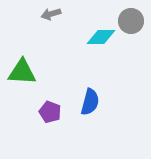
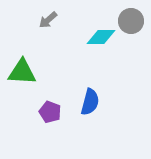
gray arrow: moved 3 px left, 6 px down; rotated 24 degrees counterclockwise
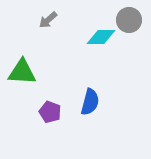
gray circle: moved 2 px left, 1 px up
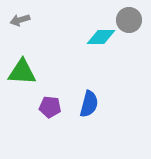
gray arrow: moved 28 px left; rotated 24 degrees clockwise
blue semicircle: moved 1 px left, 2 px down
purple pentagon: moved 5 px up; rotated 15 degrees counterclockwise
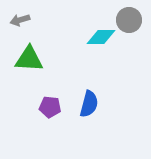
green triangle: moved 7 px right, 13 px up
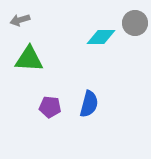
gray circle: moved 6 px right, 3 px down
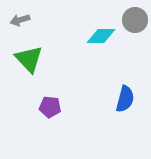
gray circle: moved 3 px up
cyan diamond: moved 1 px up
green triangle: rotated 44 degrees clockwise
blue semicircle: moved 36 px right, 5 px up
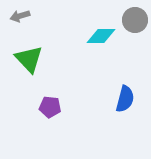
gray arrow: moved 4 px up
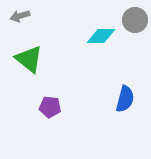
green triangle: rotated 8 degrees counterclockwise
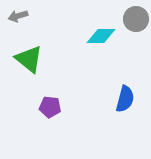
gray arrow: moved 2 px left
gray circle: moved 1 px right, 1 px up
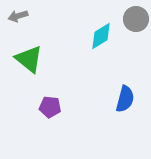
cyan diamond: rotated 32 degrees counterclockwise
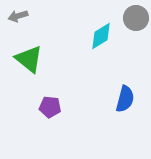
gray circle: moved 1 px up
